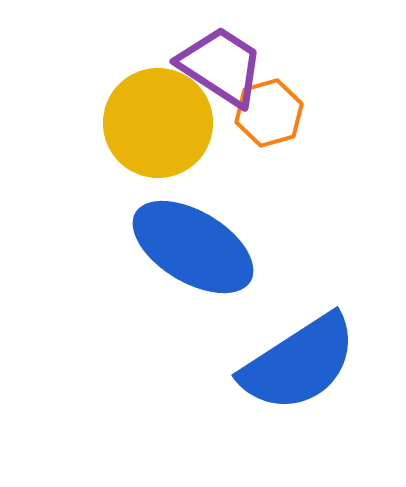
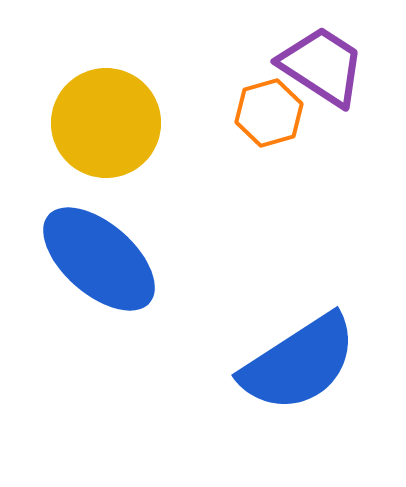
purple trapezoid: moved 101 px right
yellow circle: moved 52 px left
blue ellipse: moved 94 px left, 12 px down; rotated 10 degrees clockwise
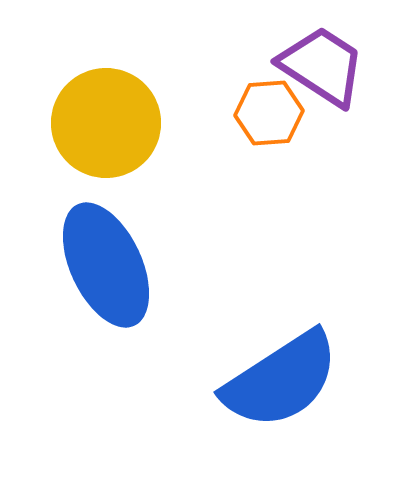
orange hexagon: rotated 12 degrees clockwise
blue ellipse: moved 7 px right, 6 px down; rotated 24 degrees clockwise
blue semicircle: moved 18 px left, 17 px down
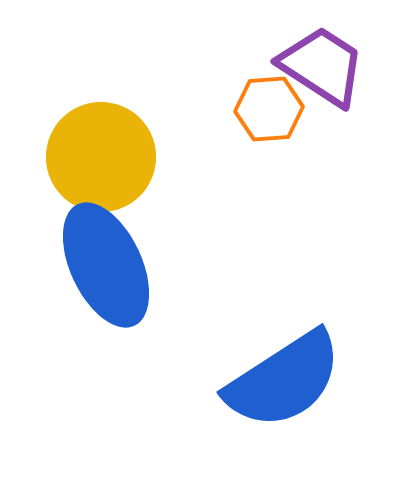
orange hexagon: moved 4 px up
yellow circle: moved 5 px left, 34 px down
blue semicircle: moved 3 px right
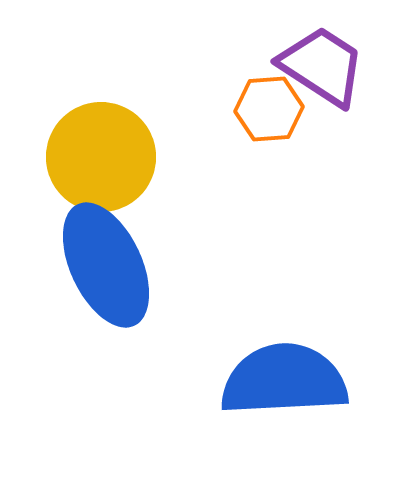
blue semicircle: rotated 150 degrees counterclockwise
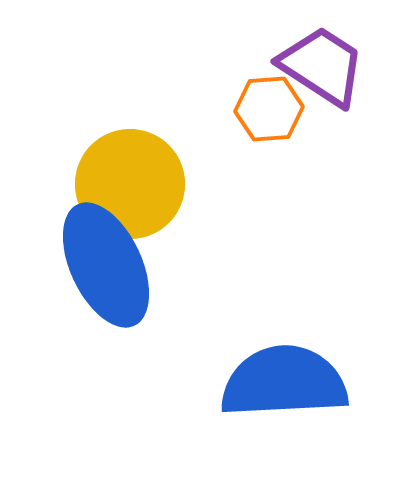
yellow circle: moved 29 px right, 27 px down
blue semicircle: moved 2 px down
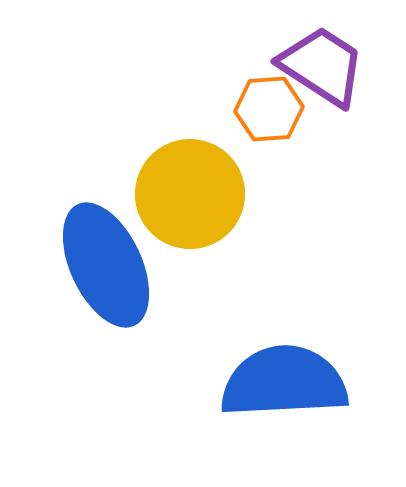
yellow circle: moved 60 px right, 10 px down
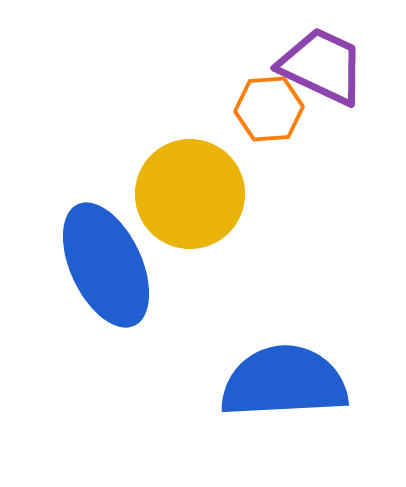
purple trapezoid: rotated 8 degrees counterclockwise
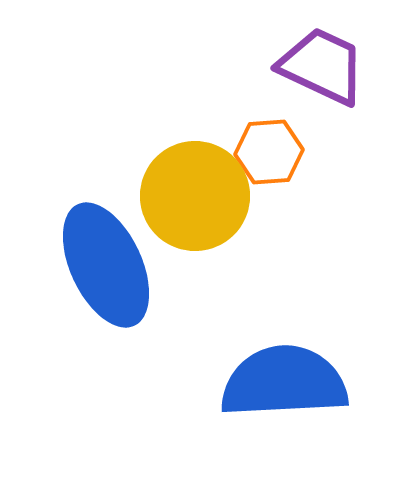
orange hexagon: moved 43 px down
yellow circle: moved 5 px right, 2 px down
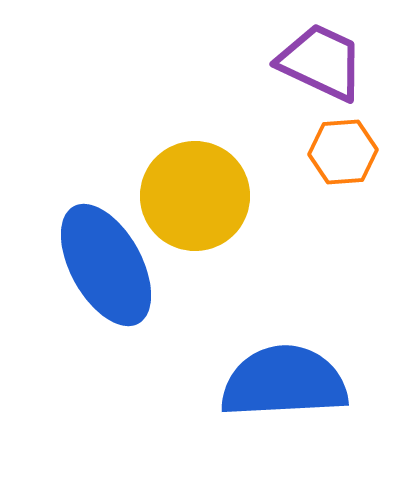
purple trapezoid: moved 1 px left, 4 px up
orange hexagon: moved 74 px right
blue ellipse: rotated 4 degrees counterclockwise
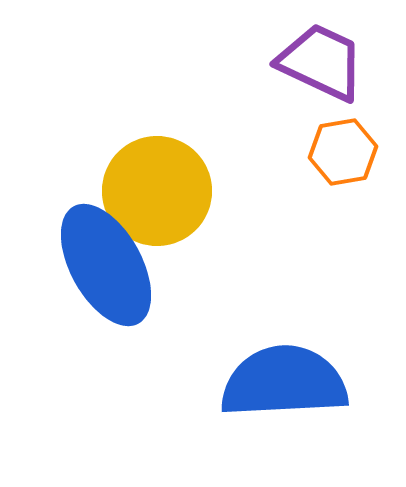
orange hexagon: rotated 6 degrees counterclockwise
yellow circle: moved 38 px left, 5 px up
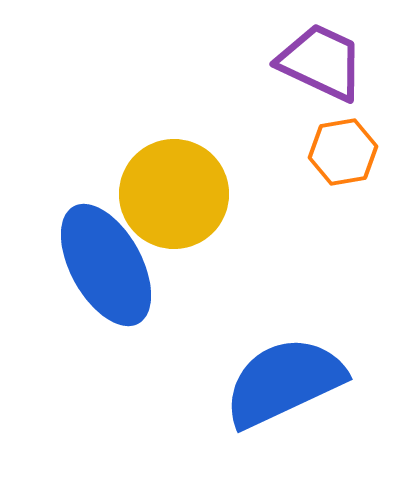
yellow circle: moved 17 px right, 3 px down
blue semicircle: rotated 22 degrees counterclockwise
